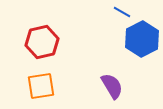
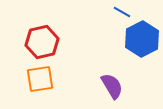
orange square: moved 1 px left, 7 px up
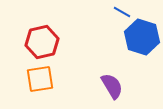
blue hexagon: moved 2 px up; rotated 16 degrees counterclockwise
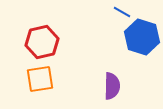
purple semicircle: rotated 32 degrees clockwise
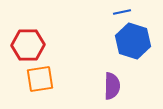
blue line: rotated 42 degrees counterclockwise
blue hexagon: moved 9 px left, 4 px down
red hexagon: moved 14 px left, 3 px down; rotated 12 degrees clockwise
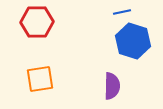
red hexagon: moved 9 px right, 23 px up
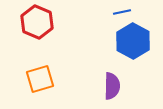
red hexagon: rotated 24 degrees clockwise
blue hexagon: rotated 12 degrees clockwise
orange square: rotated 8 degrees counterclockwise
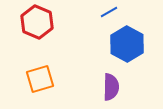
blue line: moved 13 px left; rotated 18 degrees counterclockwise
blue hexagon: moved 6 px left, 3 px down
purple semicircle: moved 1 px left, 1 px down
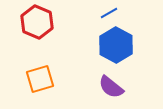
blue line: moved 1 px down
blue hexagon: moved 11 px left, 1 px down
purple semicircle: rotated 128 degrees clockwise
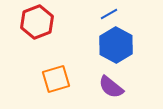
blue line: moved 1 px down
red hexagon: rotated 16 degrees clockwise
orange square: moved 16 px right
